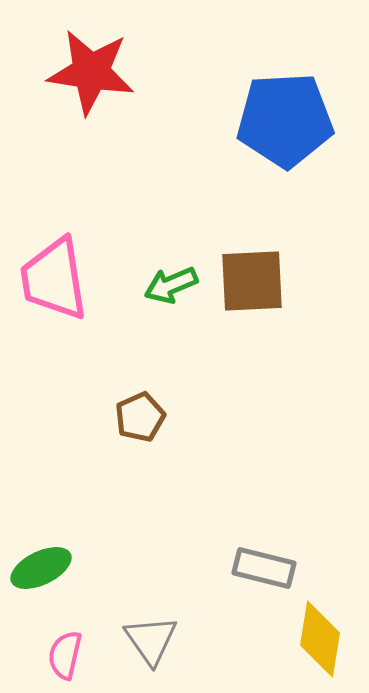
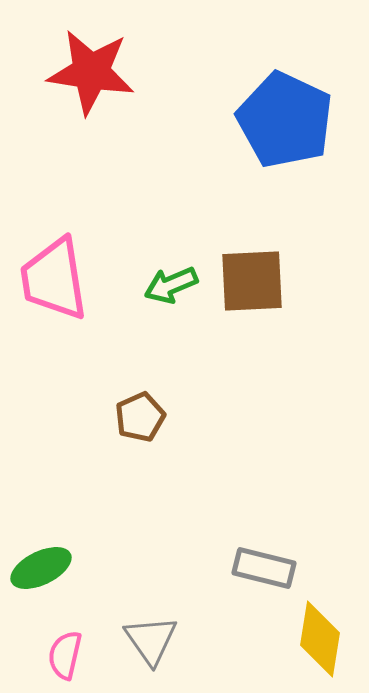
blue pentagon: rotated 28 degrees clockwise
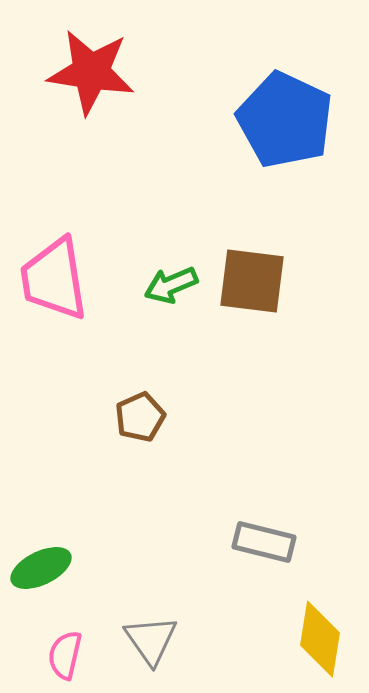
brown square: rotated 10 degrees clockwise
gray rectangle: moved 26 px up
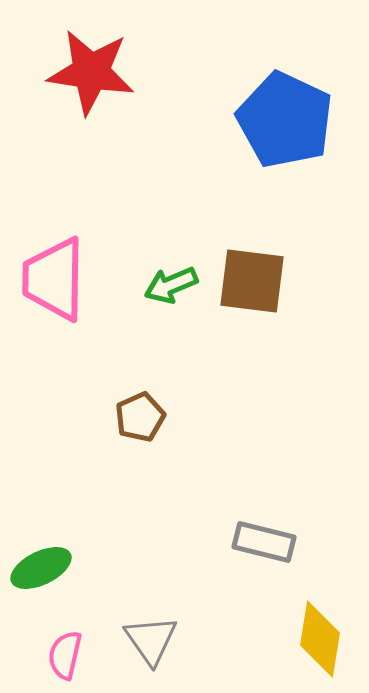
pink trapezoid: rotated 10 degrees clockwise
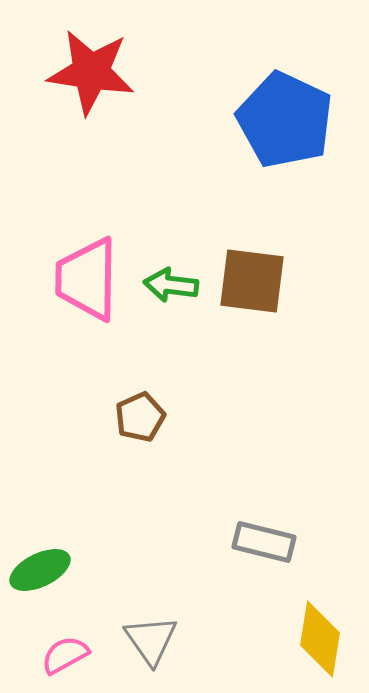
pink trapezoid: moved 33 px right
green arrow: rotated 30 degrees clockwise
green ellipse: moved 1 px left, 2 px down
pink semicircle: rotated 48 degrees clockwise
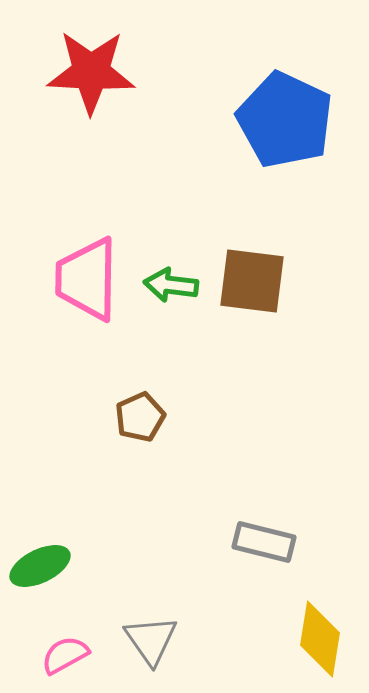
red star: rotated 6 degrees counterclockwise
green ellipse: moved 4 px up
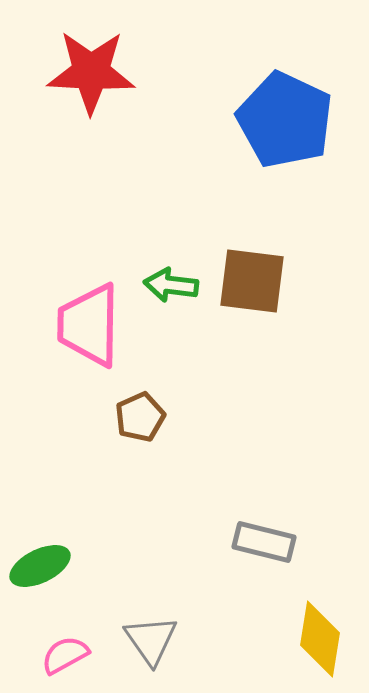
pink trapezoid: moved 2 px right, 46 px down
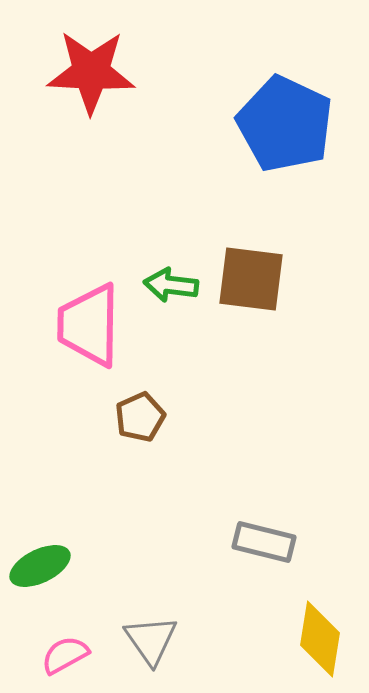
blue pentagon: moved 4 px down
brown square: moved 1 px left, 2 px up
